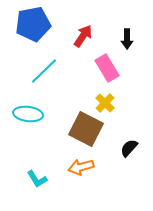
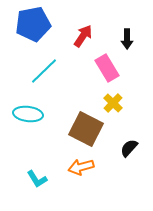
yellow cross: moved 8 px right
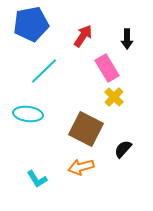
blue pentagon: moved 2 px left
yellow cross: moved 1 px right, 6 px up
black semicircle: moved 6 px left, 1 px down
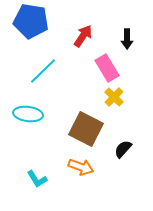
blue pentagon: moved 3 px up; rotated 20 degrees clockwise
cyan line: moved 1 px left
orange arrow: rotated 145 degrees counterclockwise
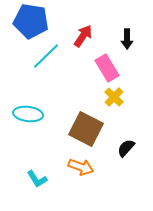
cyan line: moved 3 px right, 15 px up
black semicircle: moved 3 px right, 1 px up
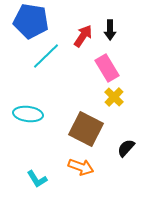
black arrow: moved 17 px left, 9 px up
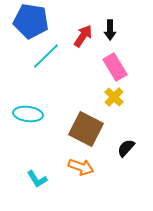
pink rectangle: moved 8 px right, 1 px up
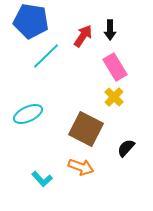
cyan ellipse: rotated 32 degrees counterclockwise
cyan L-shape: moved 5 px right; rotated 10 degrees counterclockwise
